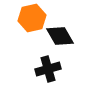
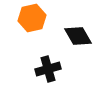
black diamond: moved 18 px right
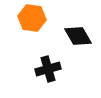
orange hexagon: rotated 20 degrees clockwise
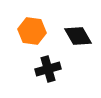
orange hexagon: moved 13 px down
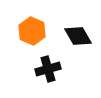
orange hexagon: rotated 16 degrees clockwise
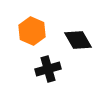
black diamond: moved 4 px down
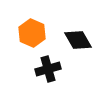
orange hexagon: moved 2 px down
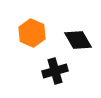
black cross: moved 7 px right, 2 px down
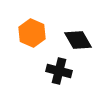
black cross: moved 4 px right; rotated 30 degrees clockwise
